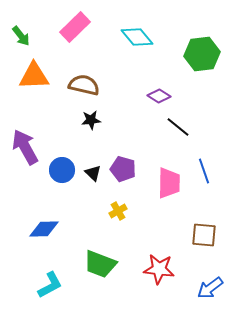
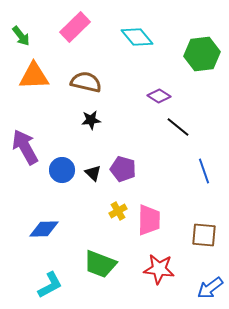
brown semicircle: moved 2 px right, 3 px up
pink trapezoid: moved 20 px left, 37 px down
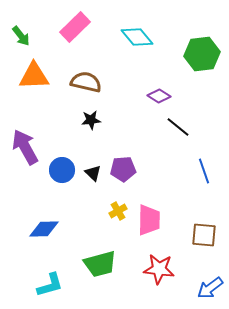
purple pentagon: rotated 20 degrees counterclockwise
green trapezoid: rotated 36 degrees counterclockwise
cyan L-shape: rotated 12 degrees clockwise
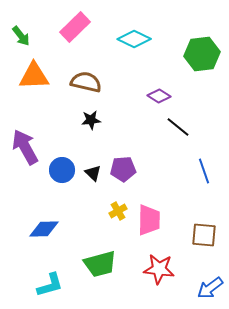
cyan diamond: moved 3 px left, 2 px down; rotated 24 degrees counterclockwise
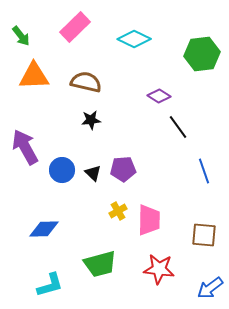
black line: rotated 15 degrees clockwise
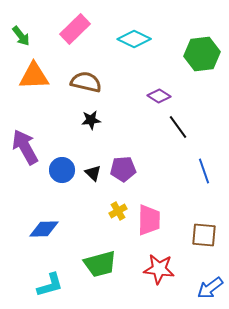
pink rectangle: moved 2 px down
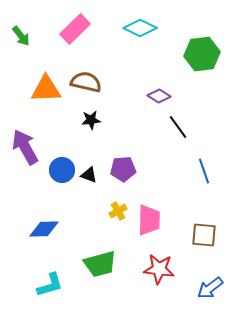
cyan diamond: moved 6 px right, 11 px up
orange triangle: moved 12 px right, 13 px down
black triangle: moved 4 px left, 2 px down; rotated 24 degrees counterclockwise
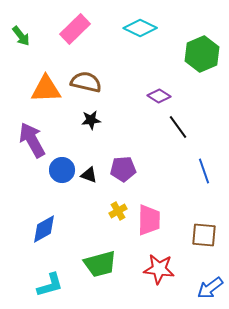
green hexagon: rotated 16 degrees counterclockwise
purple arrow: moved 7 px right, 7 px up
blue diamond: rotated 28 degrees counterclockwise
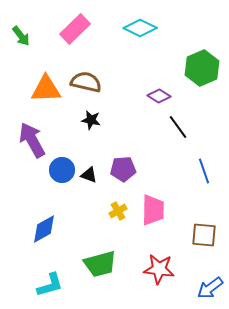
green hexagon: moved 14 px down
black star: rotated 18 degrees clockwise
pink trapezoid: moved 4 px right, 10 px up
